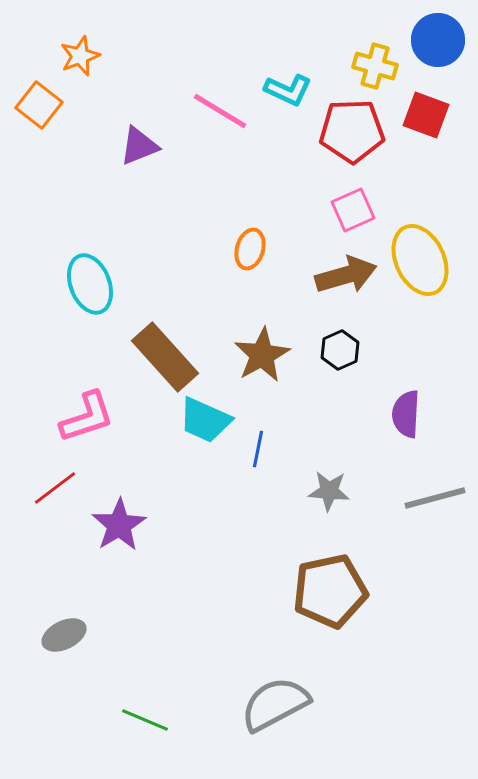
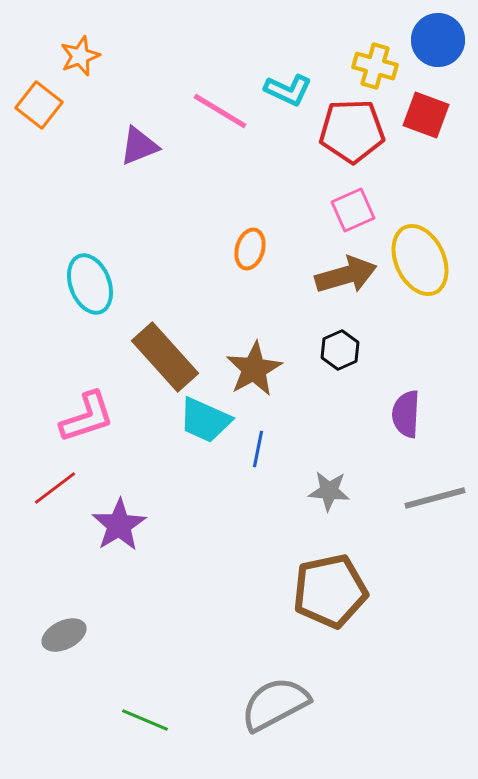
brown star: moved 8 px left, 14 px down
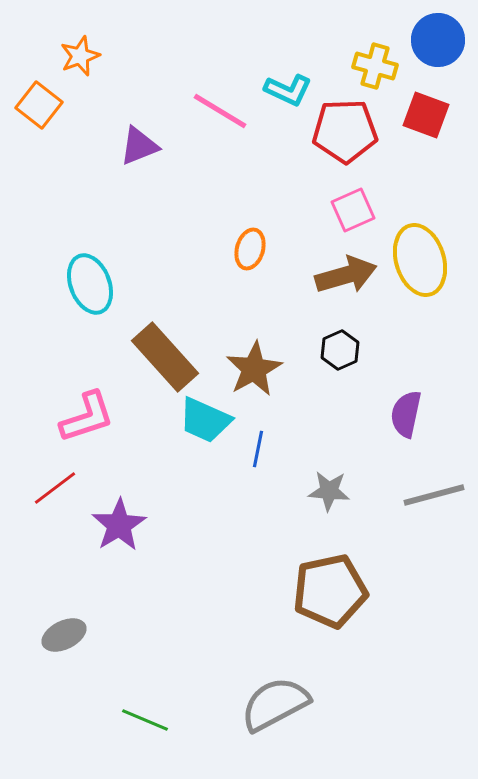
red pentagon: moved 7 px left
yellow ellipse: rotated 8 degrees clockwise
purple semicircle: rotated 9 degrees clockwise
gray line: moved 1 px left, 3 px up
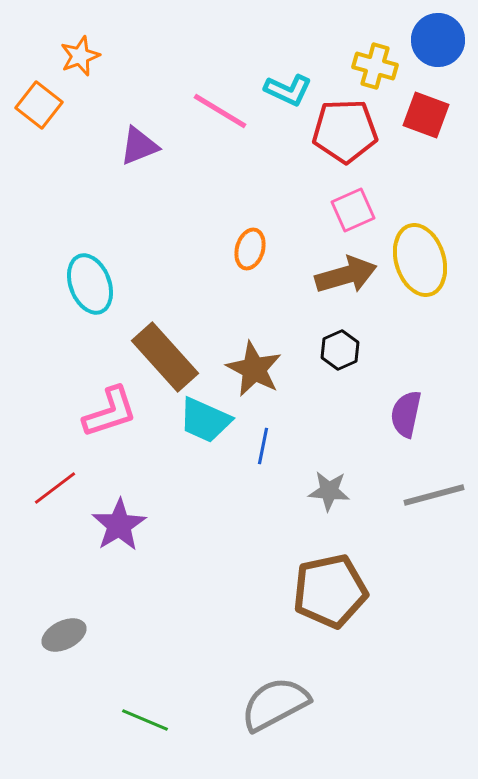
brown star: rotated 16 degrees counterclockwise
pink L-shape: moved 23 px right, 5 px up
blue line: moved 5 px right, 3 px up
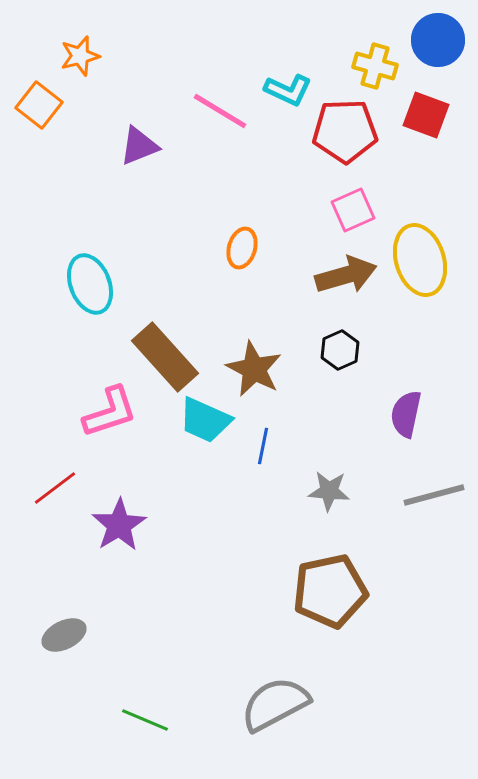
orange star: rotated 6 degrees clockwise
orange ellipse: moved 8 px left, 1 px up
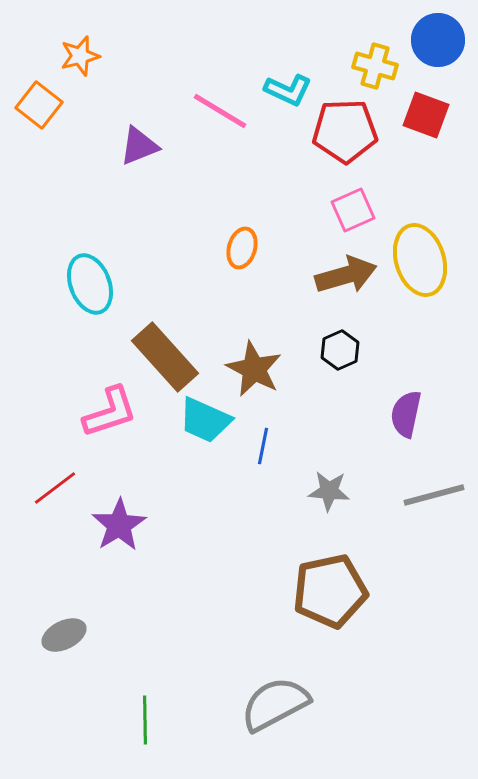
green line: rotated 66 degrees clockwise
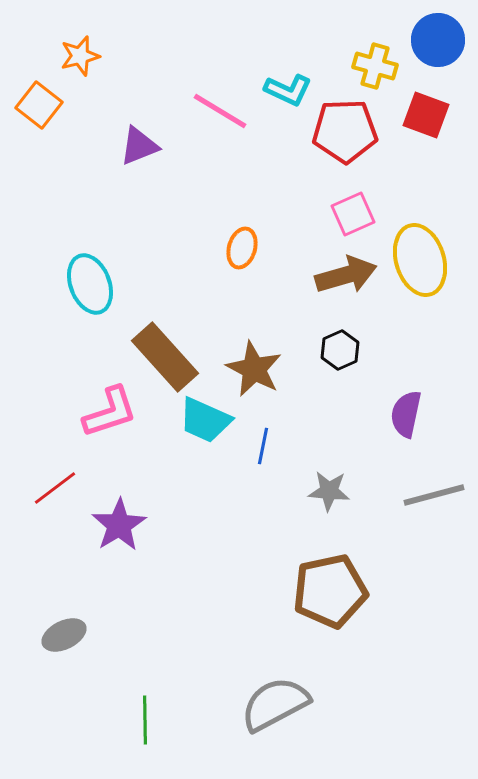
pink square: moved 4 px down
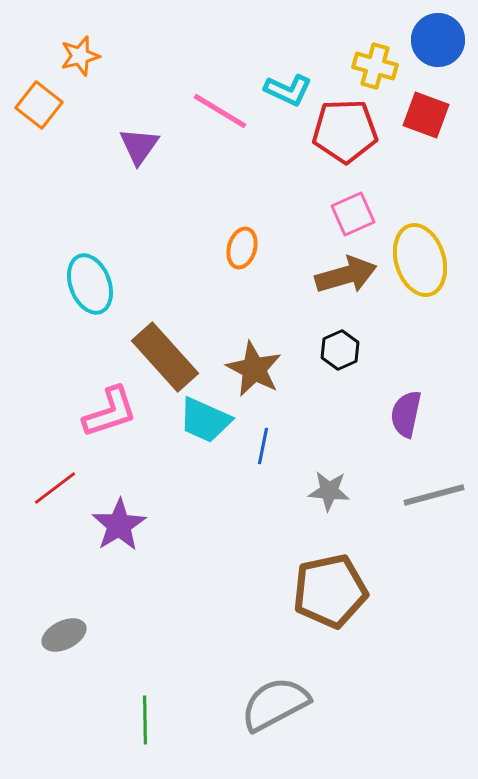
purple triangle: rotated 33 degrees counterclockwise
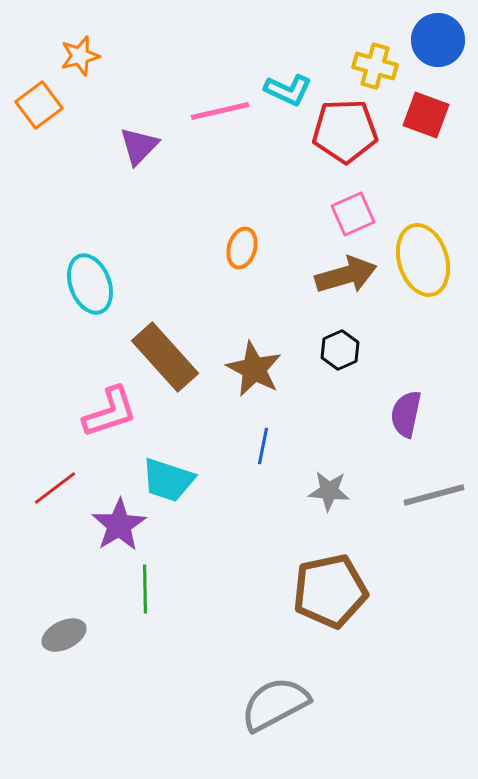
orange square: rotated 15 degrees clockwise
pink line: rotated 44 degrees counterclockwise
purple triangle: rotated 9 degrees clockwise
yellow ellipse: moved 3 px right
cyan trapezoid: moved 37 px left, 60 px down; rotated 6 degrees counterclockwise
green line: moved 131 px up
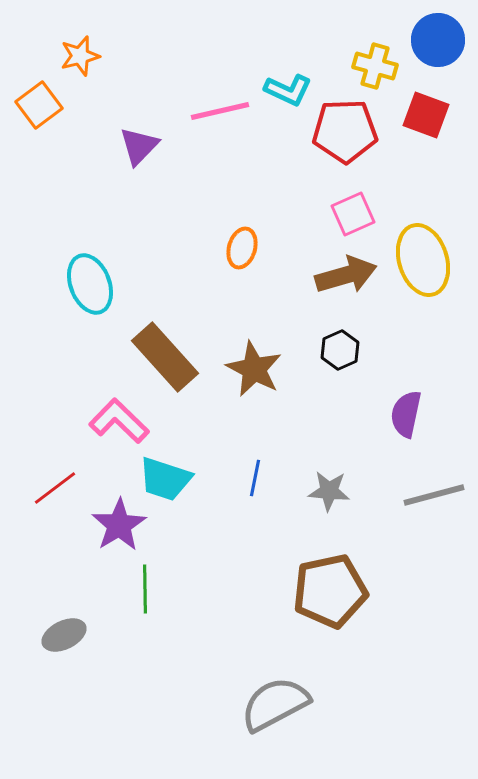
pink L-shape: moved 9 px right, 9 px down; rotated 118 degrees counterclockwise
blue line: moved 8 px left, 32 px down
cyan trapezoid: moved 3 px left, 1 px up
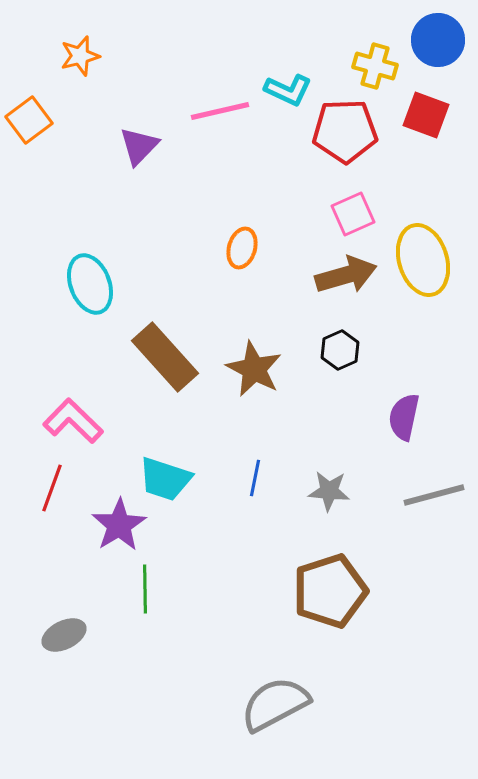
orange square: moved 10 px left, 15 px down
purple semicircle: moved 2 px left, 3 px down
pink L-shape: moved 46 px left
red line: moved 3 px left; rotated 33 degrees counterclockwise
brown pentagon: rotated 6 degrees counterclockwise
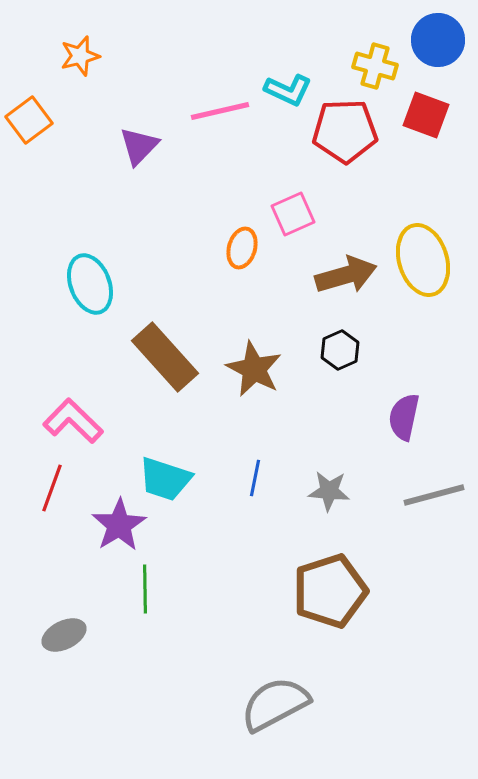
pink square: moved 60 px left
